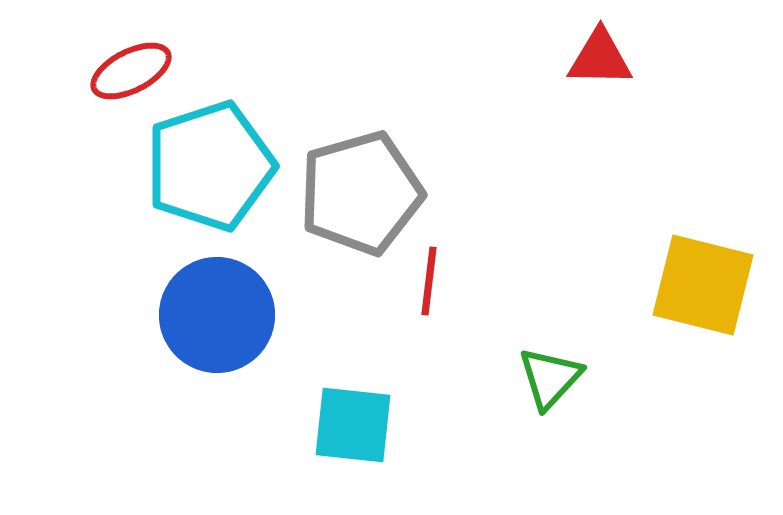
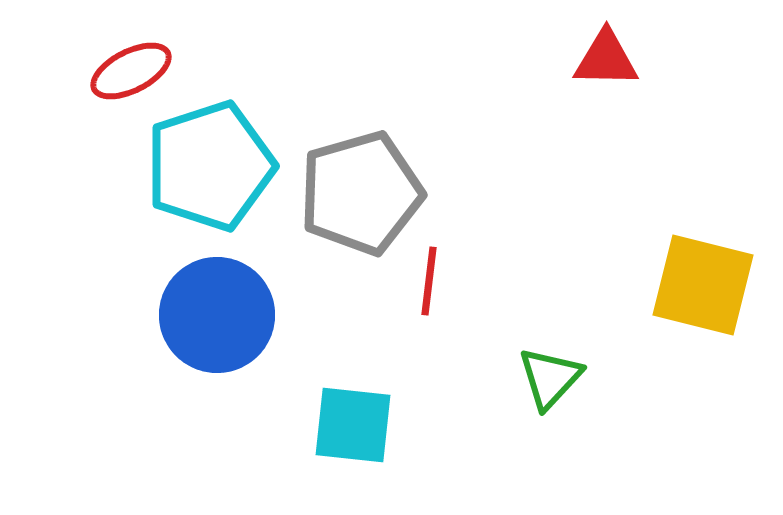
red triangle: moved 6 px right, 1 px down
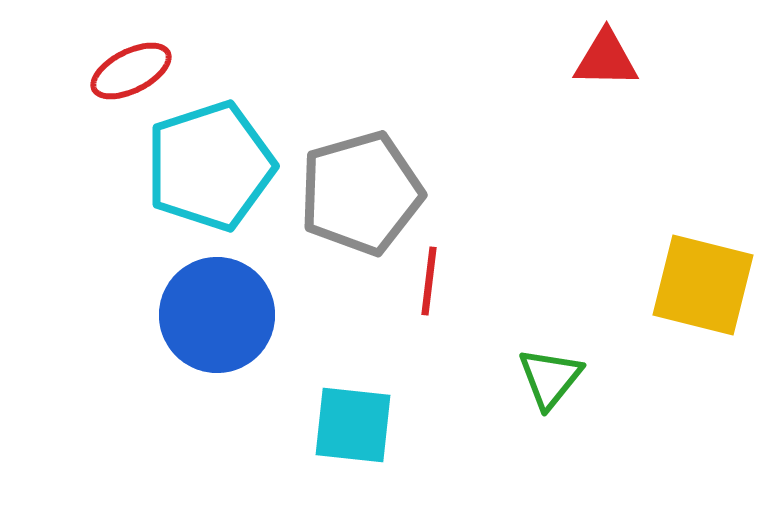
green triangle: rotated 4 degrees counterclockwise
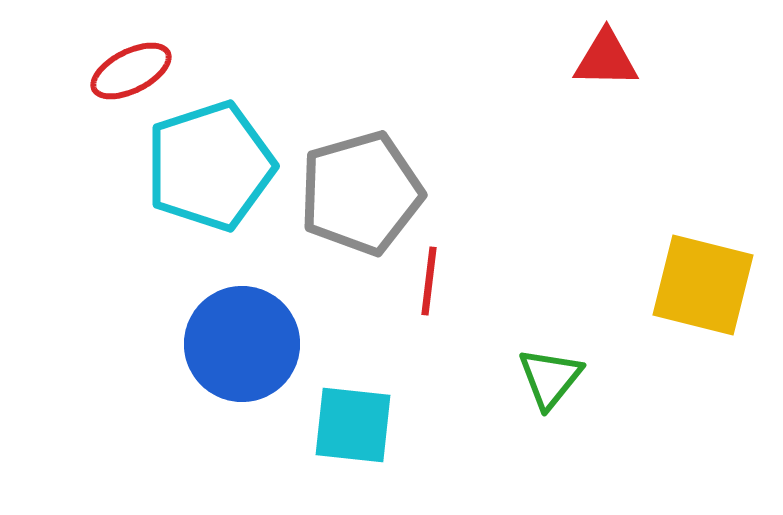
blue circle: moved 25 px right, 29 px down
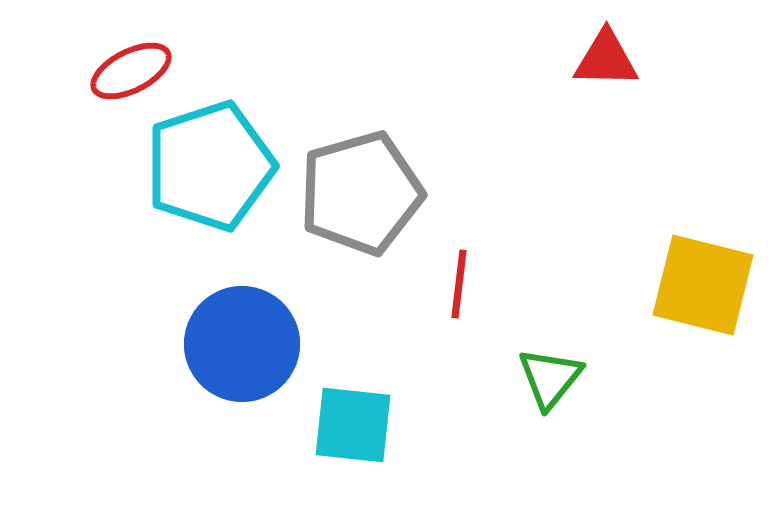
red line: moved 30 px right, 3 px down
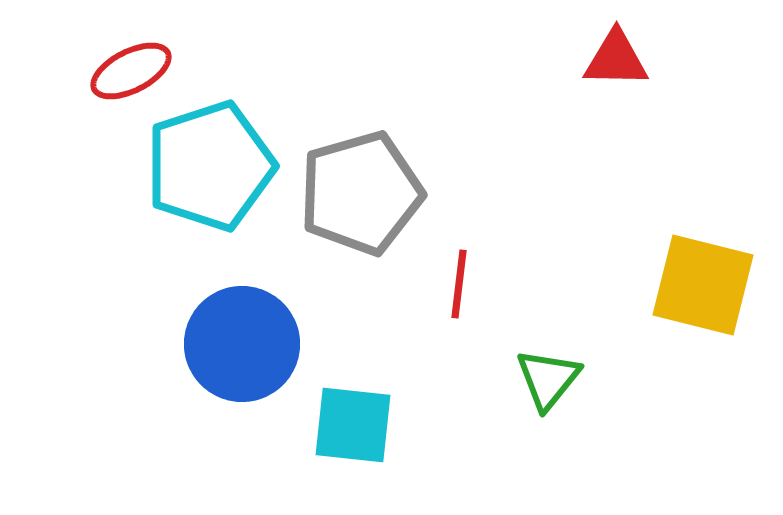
red triangle: moved 10 px right
green triangle: moved 2 px left, 1 px down
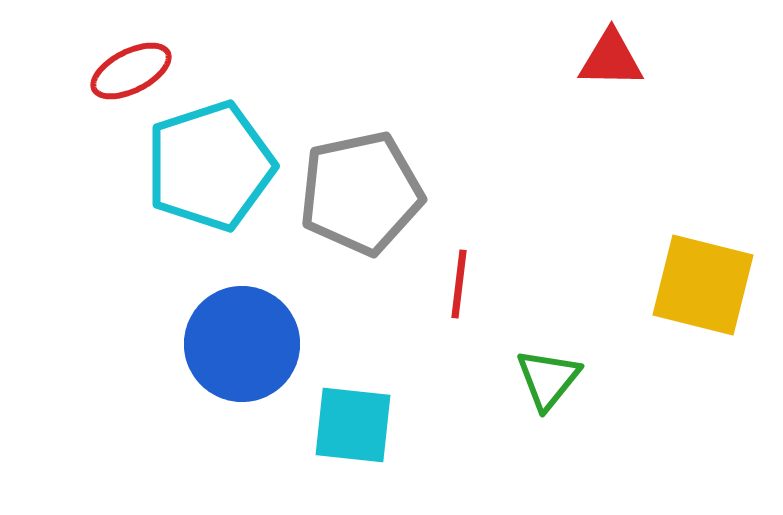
red triangle: moved 5 px left
gray pentagon: rotated 4 degrees clockwise
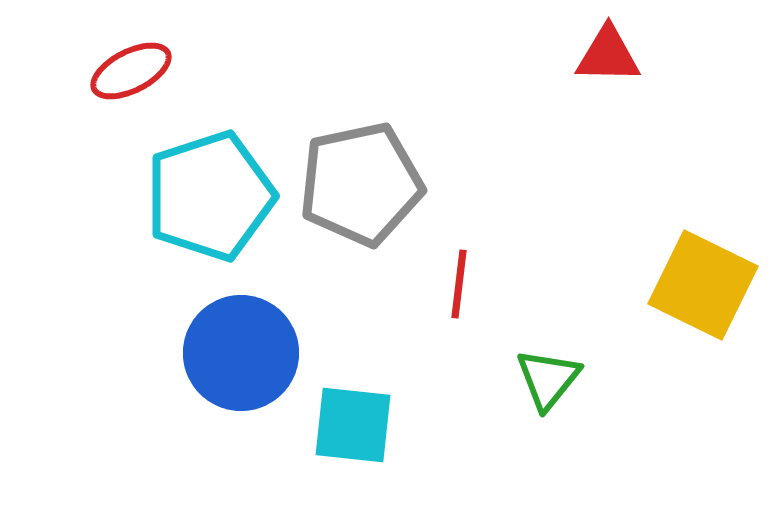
red triangle: moved 3 px left, 4 px up
cyan pentagon: moved 30 px down
gray pentagon: moved 9 px up
yellow square: rotated 12 degrees clockwise
blue circle: moved 1 px left, 9 px down
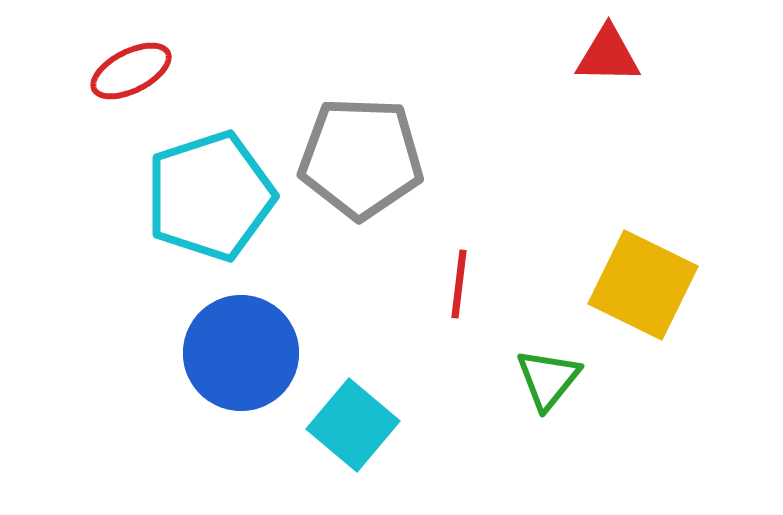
gray pentagon: moved 26 px up; rotated 14 degrees clockwise
yellow square: moved 60 px left
cyan square: rotated 34 degrees clockwise
